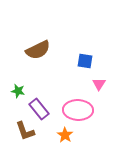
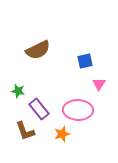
blue square: rotated 21 degrees counterclockwise
orange star: moved 3 px left, 1 px up; rotated 21 degrees clockwise
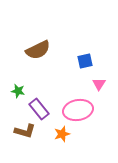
pink ellipse: rotated 12 degrees counterclockwise
brown L-shape: rotated 55 degrees counterclockwise
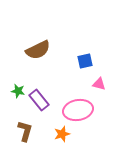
pink triangle: rotated 48 degrees counterclockwise
purple rectangle: moved 9 px up
brown L-shape: rotated 90 degrees counterclockwise
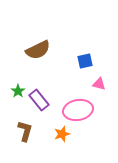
green star: rotated 24 degrees clockwise
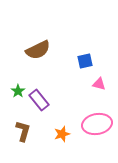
pink ellipse: moved 19 px right, 14 px down
brown L-shape: moved 2 px left
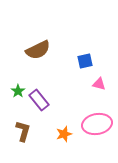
orange star: moved 2 px right
